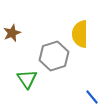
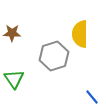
brown star: rotated 24 degrees clockwise
green triangle: moved 13 px left
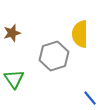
brown star: rotated 18 degrees counterclockwise
blue line: moved 2 px left, 1 px down
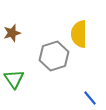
yellow semicircle: moved 1 px left
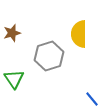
gray hexagon: moved 5 px left
blue line: moved 2 px right, 1 px down
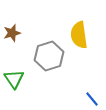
yellow semicircle: moved 1 px down; rotated 8 degrees counterclockwise
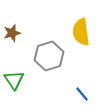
yellow semicircle: moved 2 px right, 3 px up
green triangle: moved 1 px down
blue line: moved 10 px left, 5 px up
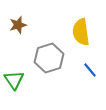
brown star: moved 6 px right, 8 px up
gray hexagon: moved 2 px down
blue line: moved 8 px right, 24 px up
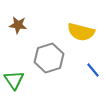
brown star: rotated 24 degrees clockwise
yellow semicircle: rotated 68 degrees counterclockwise
blue line: moved 3 px right
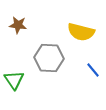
gray hexagon: rotated 20 degrees clockwise
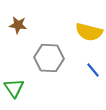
yellow semicircle: moved 8 px right
green triangle: moved 8 px down
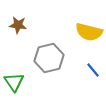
gray hexagon: rotated 16 degrees counterclockwise
green triangle: moved 6 px up
